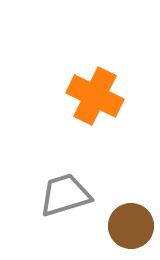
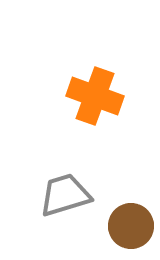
orange cross: rotated 6 degrees counterclockwise
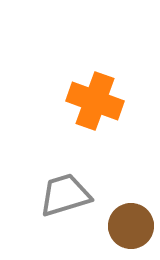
orange cross: moved 5 px down
